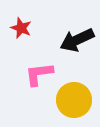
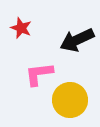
yellow circle: moved 4 px left
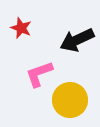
pink L-shape: rotated 12 degrees counterclockwise
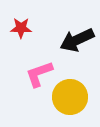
red star: rotated 20 degrees counterclockwise
yellow circle: moved 3 px up
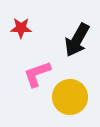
black arrow: rotated 36 degrees counterclockwise
pink L-shape: moved 2 px left
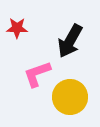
red star: moved 4 px left
black arrow: moved 7 px left, 1 px down
